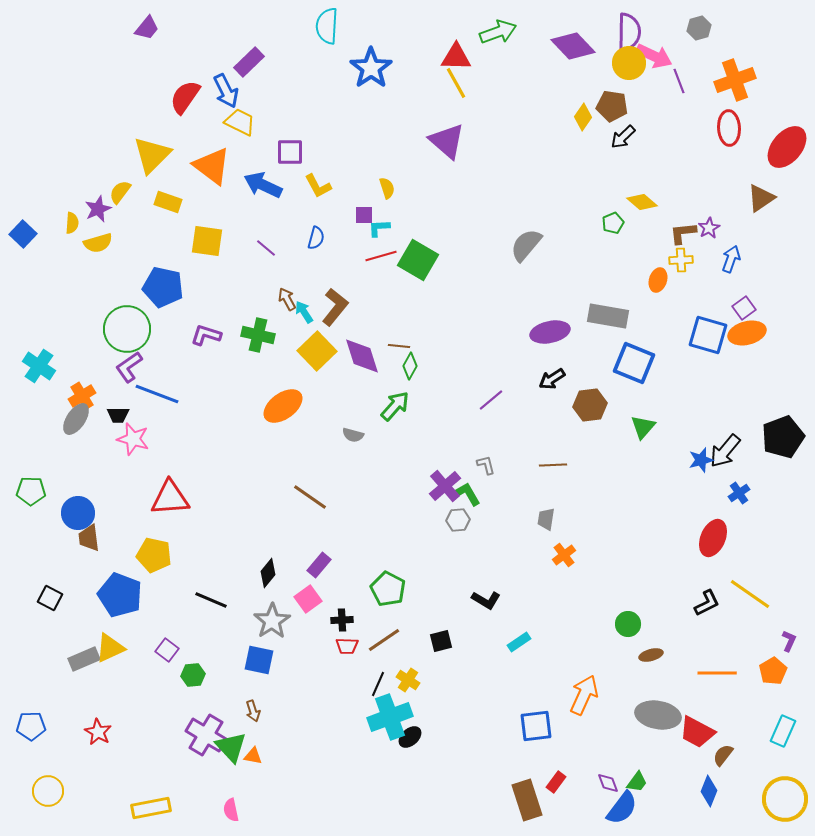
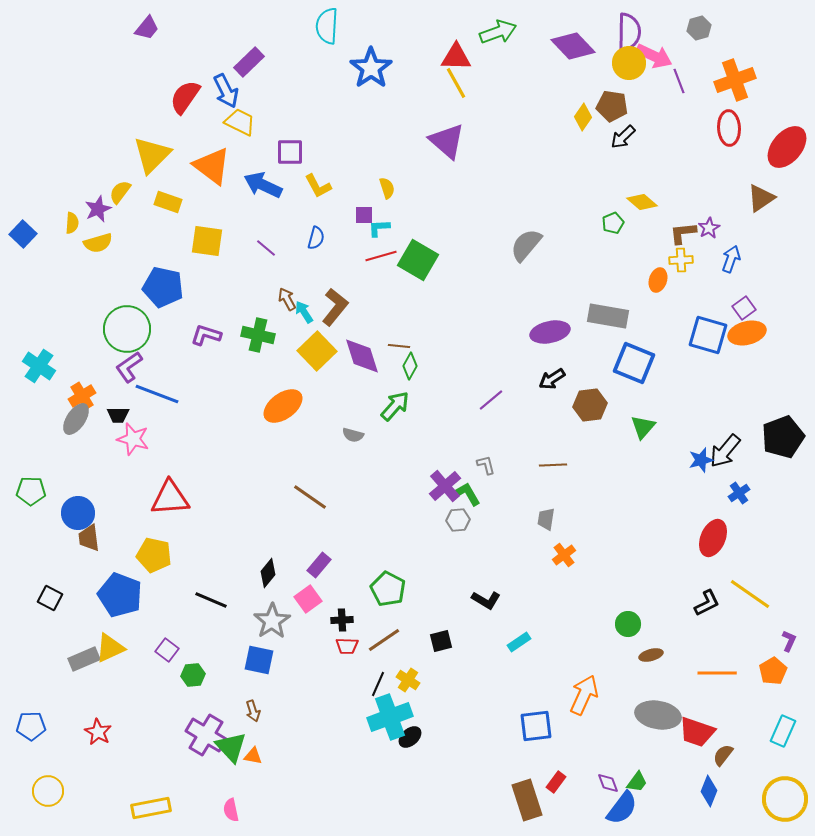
red trapezoid at (697, 732): rotated 9 degrees counterclockwise
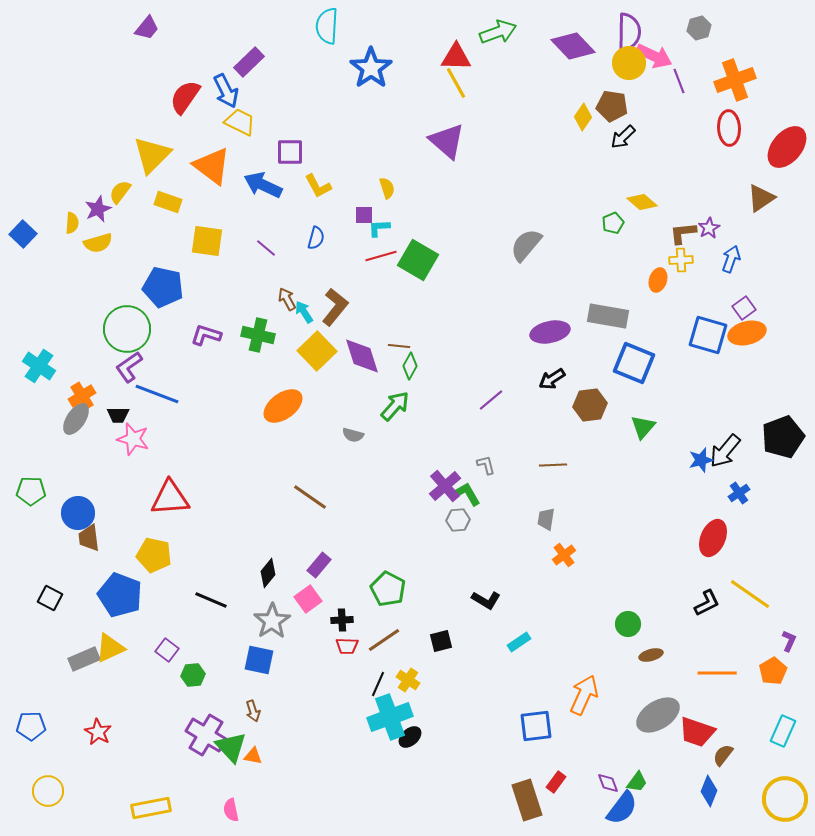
gray ellipse at (658, 715): rotated 42 degrees counterclockwise
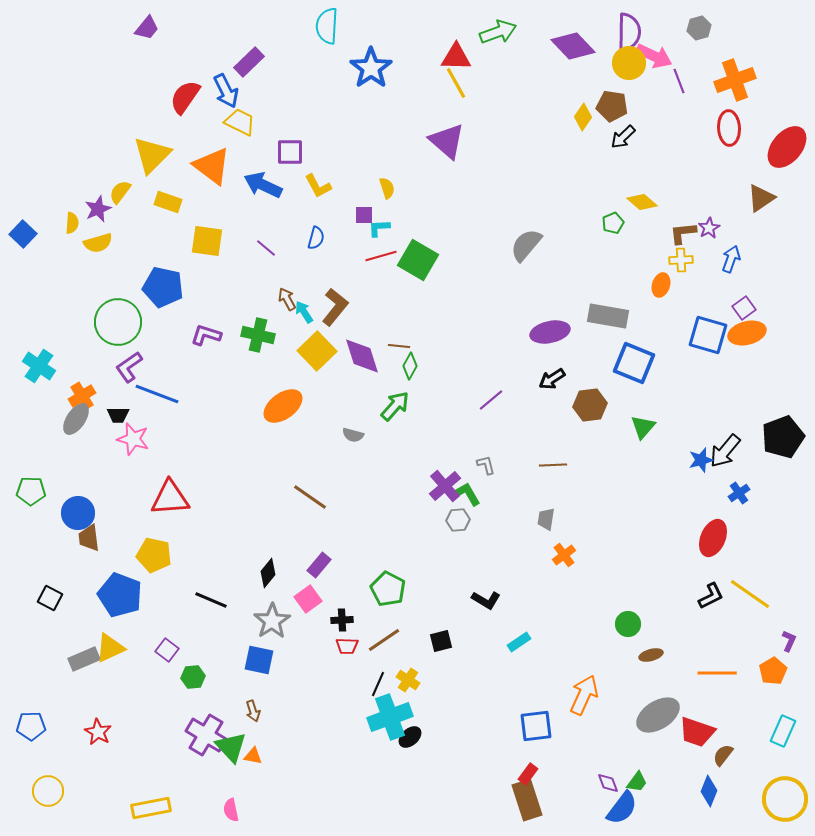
orange ellipse at (658, 280): moved 3 px right, 5 px down
green circle at (127, 329): moved 9 px left, 7 px up
black L-shape at (707, 603): moved 4 px right, 7 px up
green hexagon at (193, 675): moved 2 px down
red rectangle at (556, 782): moved 28 px left, 8 px up
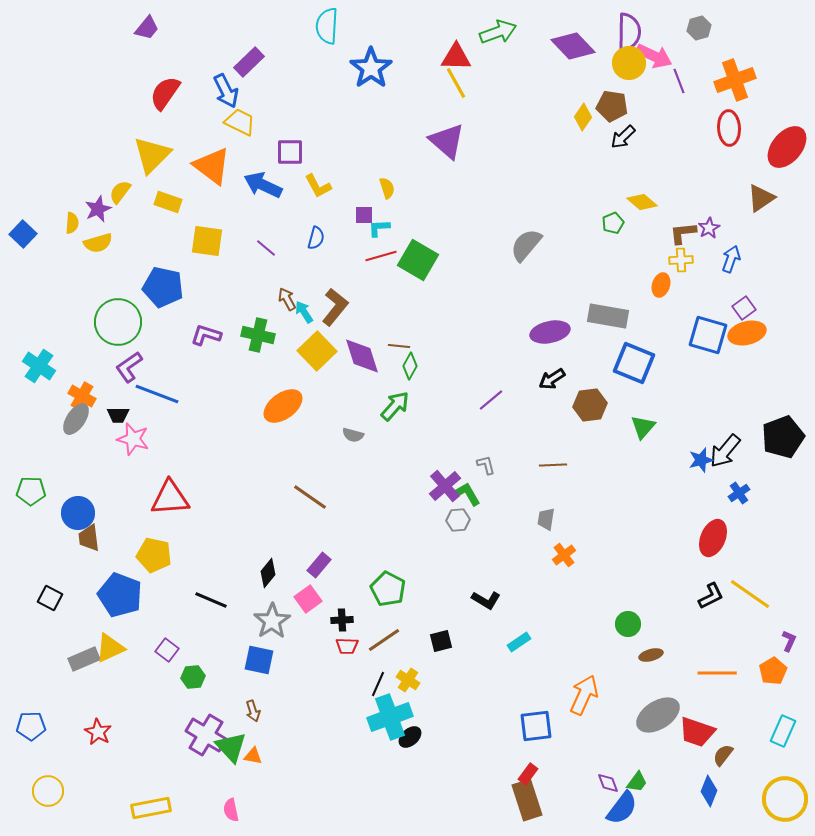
red semicircle at (185, 97): moved 20 px left, 4 px up
orange cross at (82, 396): rotated 28 degrees counterclockwise
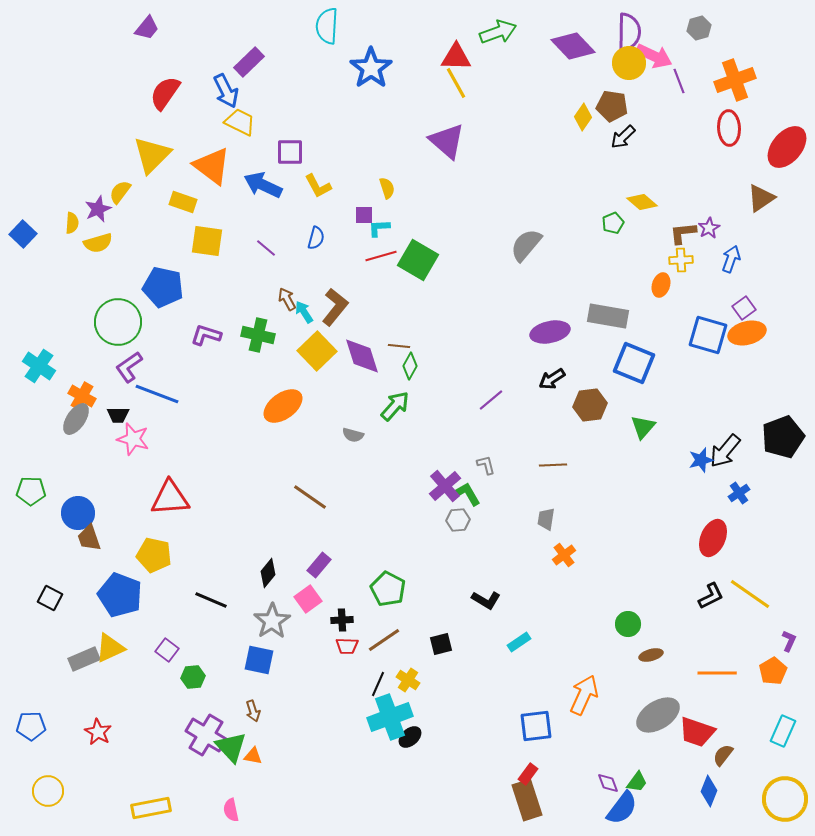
yellow rectangle at (168, 202): moved 15 px right
brown trapezoid at (89, 538): rotated 12 degrees counterclockwise
black square at (441, 641): moved 3 px down
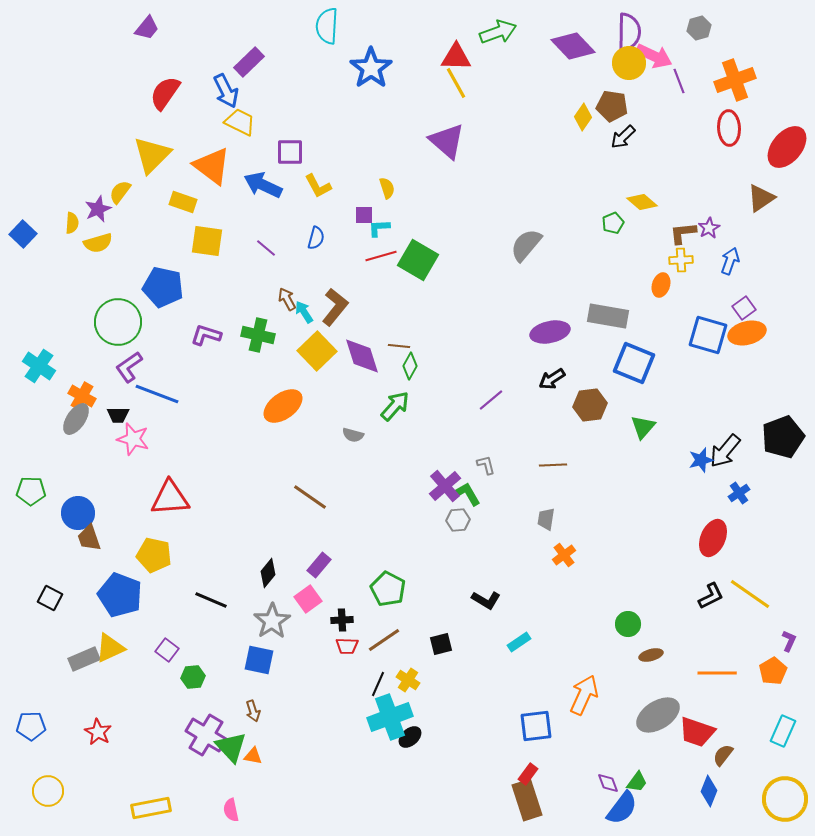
blue arrow at (731, 259): moved 1 px left, 2 px down
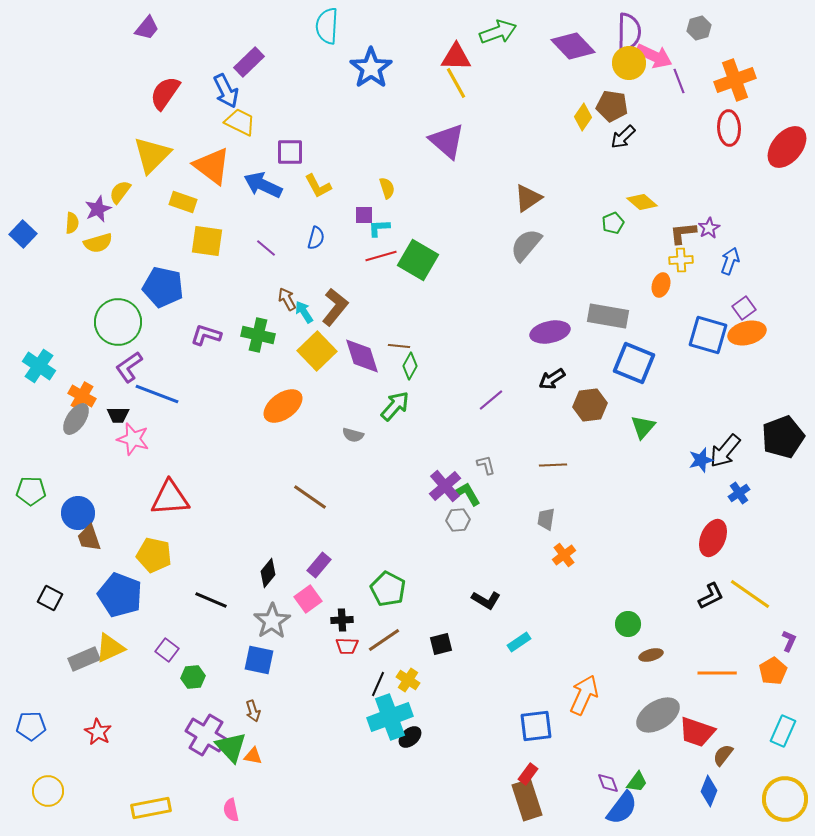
brown triangle at (761, 198): moved 233 px left
